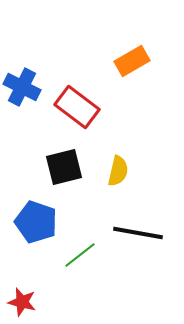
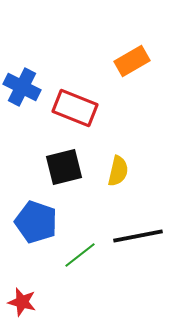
red rectangle: moved 2 px left, 1 px down; rotated 15 degrees counterclockwise
black line: moved 3 px down; rotated 21 degrees counterclockwise
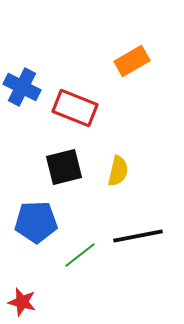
blue pentagon: rotated 21 degrees counterclockwise
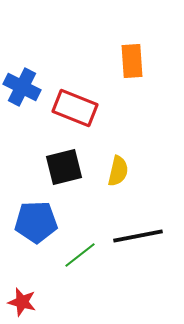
orange rectangle: rotated 64 degrees counterclockwise
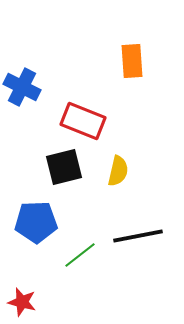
red rectangle: moved 8 px right, 13 px down
